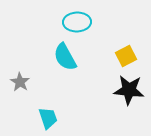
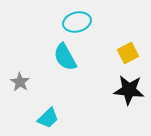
cyan ellipse: rotated 12 degrees counterclockwise
yellow square: moved 2 px right, 3 px up
cyan trapezoid: rotated 65 degrees clockwise
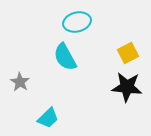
black star: moved 2 px left, 3 px up
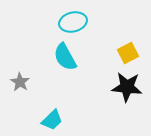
cyan ellipse: moved 4 px left
cyan trapezoid: moved 4 px right, 2 px down
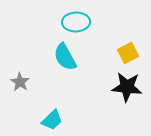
cyan ellipse: moved 3 px right; rotated 12 degrees clockwise
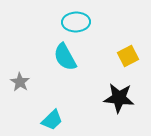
yellow square: moved 3 px down
black star: moved 8 px left, 11 px down
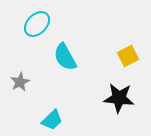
cyan ellipse: moved 39 px left, 2 px down; rotated 44 degrees counterclockwise
gray star: rotated 12 degrees clockwise
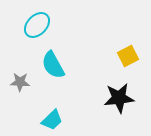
cyan ellipse: moved 1 px down
cyan semicircle: moved 12 px left, 8 px down
gray star: rotated 30 degrees clockwise
black star: rotated 12 degrees counterclockwise
